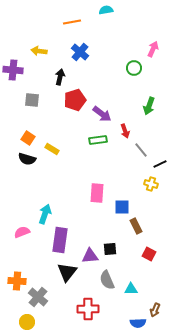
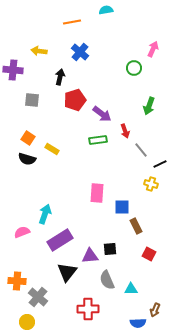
purple rectangle: rotated 50 degrees clockwise
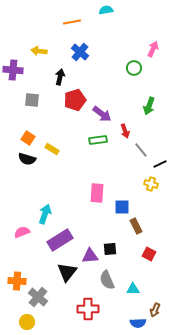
cyan triangle: moved 2 px right
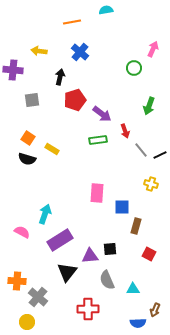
gray square: rotated 14 degrees counterclockwise
black line: moved 9 px up
brown rectangle: rotated 42 degrees clockwise
pink semicircle: rotated 49 degrees clockwise
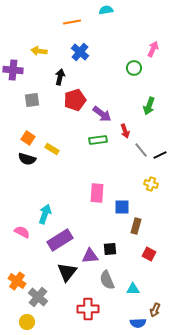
orange cross: rotated 30 degrees clockwise
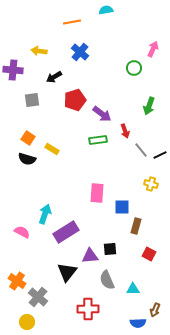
black arrow: moved 6 px left; rotated 133 degrees counterclockwise
purple rectangle: moved 6 px right, 8 px up
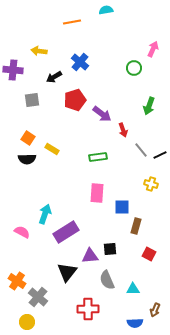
blue cross: moved 10 px down
red arrow: moved 2 px left, 1 px up
green rectangle: moved 17 px down
black semicircle: rotated 18 degrees counterclockwise
blue semicircle: moved 3 px left
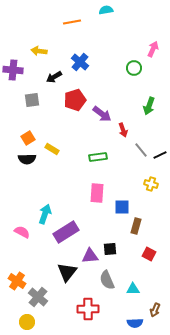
orange square: rotated 24 degrees clockwise
